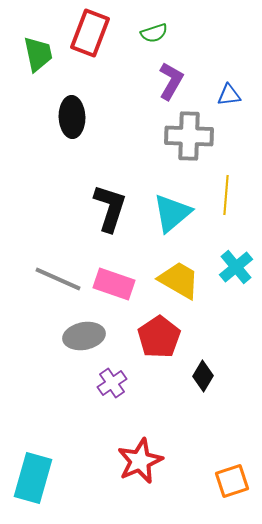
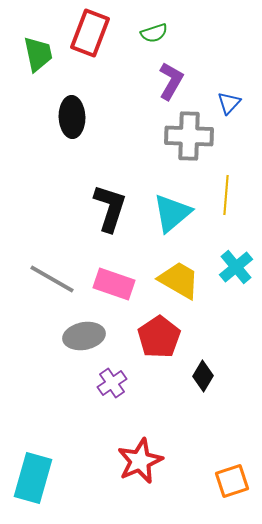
blue triangle: moved 8 px down; rotated 40 degrees counterclockwise
gray line: moved 6 px left; rotated 6 degrees clockwise
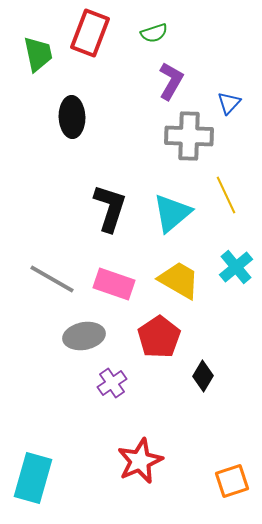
yellow line: rotated 30 degrees counterclockwise
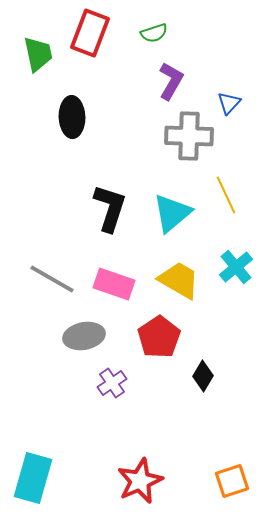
red star: moved 20 px down
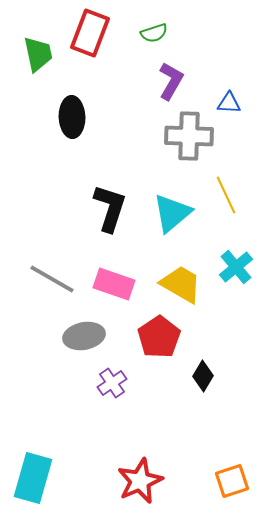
blue triangle: rotated 50 degrees clockwise
yellow trapezoid: moved 2 px right, 4 px down
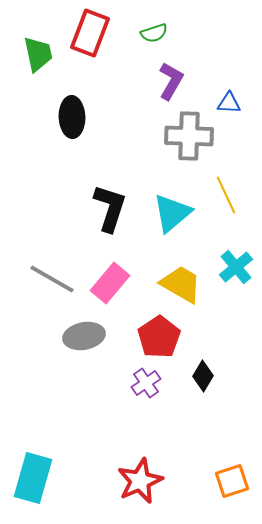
pink rectangle: moved 4 px left, 1 px up; rotated 69 degrees counterclockwise
purple cross: moved 34 px right
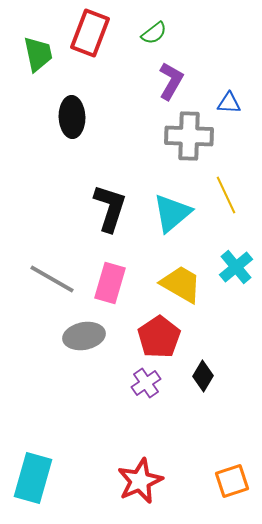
green semicircle: rotated 20 degrees counterclockwise
pink rectangle: rotated 24 degrees counterclockwise
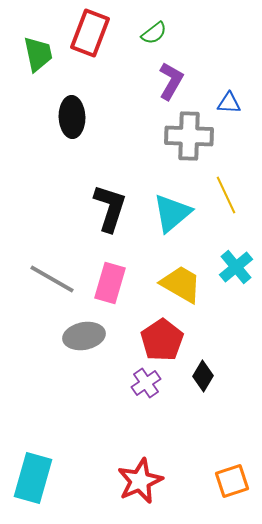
red pentagon: moved 3 px right, 3 px down
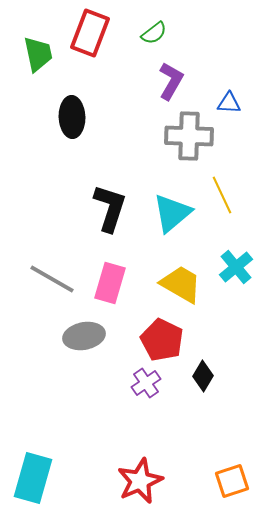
yellow line: moved 4 px left
red pentagon: rotated 12 degrees counterclockwise
